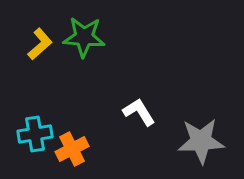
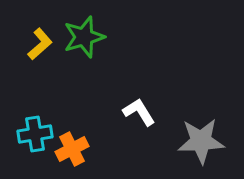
green star: rotated 21 degrees counterclockwise
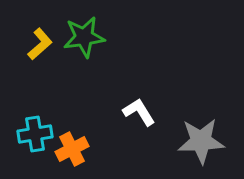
green star: rotated 9 degrees clockwise
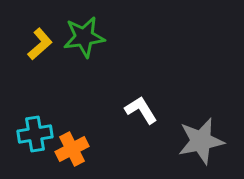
white L-shape: moved 2 px right, 2 px up
gray star: rotated 9 degrees counterclockwise
